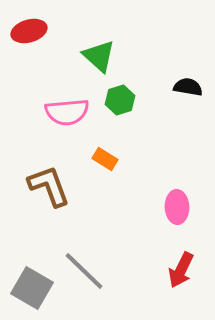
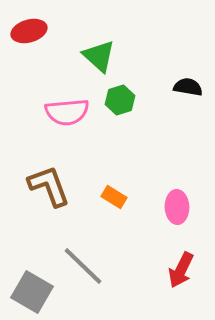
orange rectangle: moved 9 px right, 38 px down
gray line: moved 1 px left, 5 px up
gray square: moved 4 px down
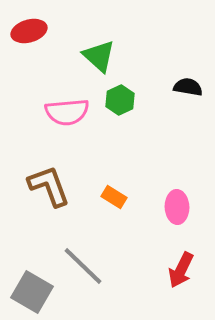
green hexagon: rotated 8 degrees counterclockwise
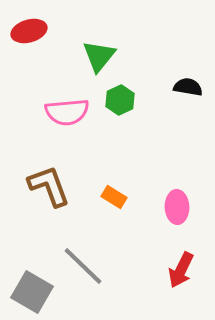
green triangle: rotated 27 degrees clockwise
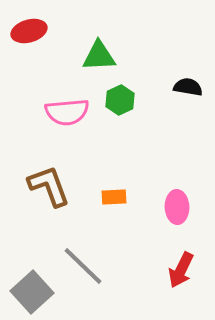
green triangle: rotated 48 degrees clockwise
orange rectangle: rotated 35 degrees counterclockwise
gray square: rotated 18 degrees clockwise
